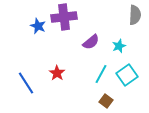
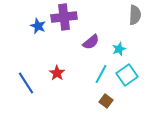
cyan star: moved 3 px down
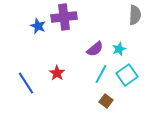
purple semicircle: moved 4 px right, 7 px down
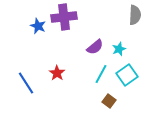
purple semicircle: moved 2 px up
brown square: moved 3 px right
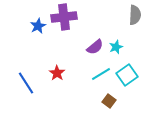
blue star: rotated 21 degrees clockwise
cyan star: moved 3 px left, 2 px up
cyan line: rotated 30 degrees clockwise
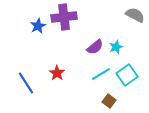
gray semicircle: rotated 66 degrees counterclockwise
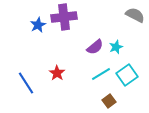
blue star: moved 1 px up
brown square: rotated 16 degrees clockwise
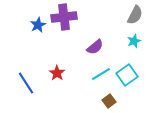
gray semicircle: rotated 90 degrees clockwise
cyan star: moved 18 px right, 6 px up
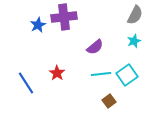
cyan line: rotated 24 degrees clockwise
